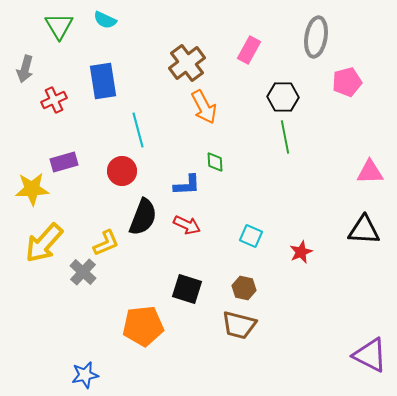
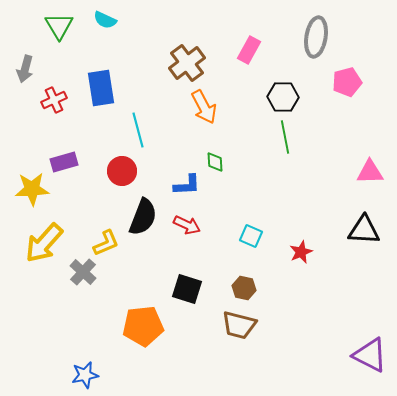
blue rectangle: moved 2 px left, 7 px down
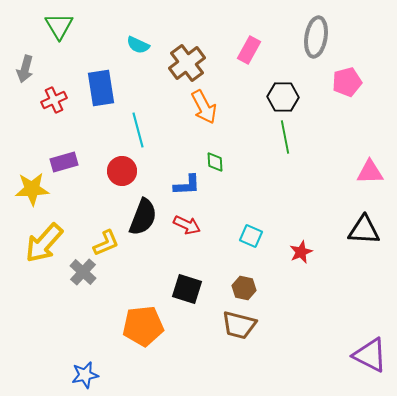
cyan semicircle: moved 33 px right, 25 px down
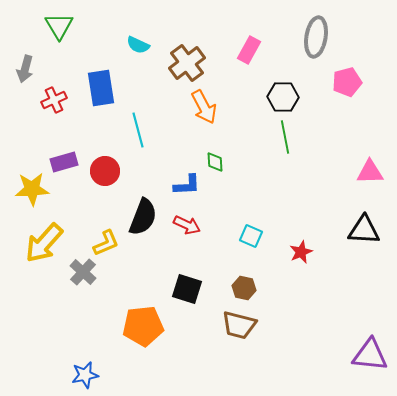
red circle: moved 17 px left
purple triangle: rotated 21 degrees counterclockwise
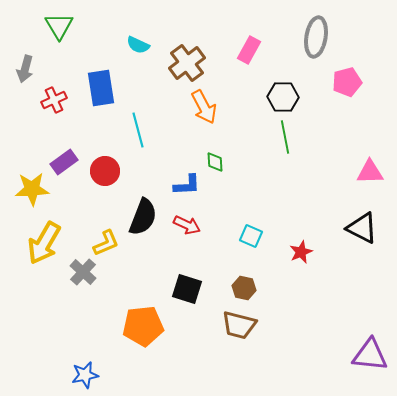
purple rectangle: rotated 20 degrees counterclockwise
black triangle: moved 2 px left, 2 px up; rotated 24 degrees clockwise
yellow arrow: rotated 12 degrees counterclockwise
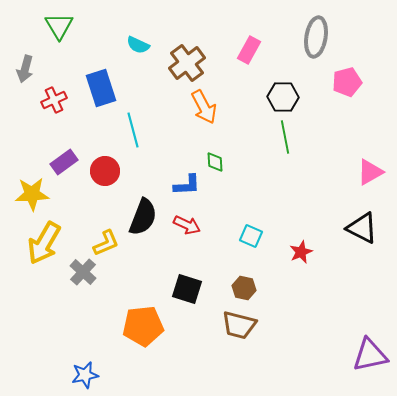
blue rectangle: rotated 9 degrees counterclockwise
cyan line: moved 5 px left
pink triangle: rotated 28 degrees counterclockwise
yellow star: moved 5 px down
purple triangle: rotated 18 degrees counterclockwise
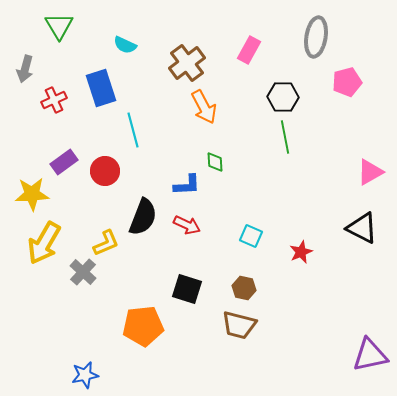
cyan semicircle: moved 13 px left
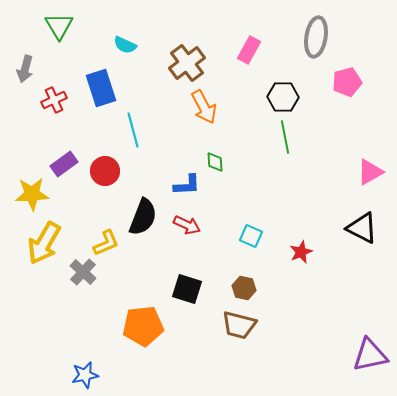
purple rectangle: moved 2 px down
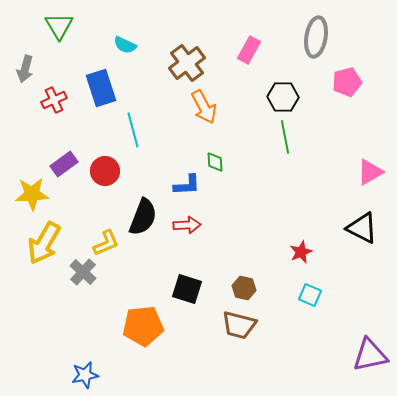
red arrow: rotated 28 degrees counterclockwise
cyan square: moved 59 px right, 59 px down
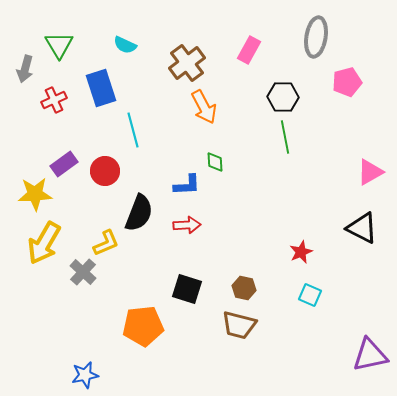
green triangle: moved 19 px down
yellow star: moved 3 px right
black semicircle: moved 4 px left, 4 px up
